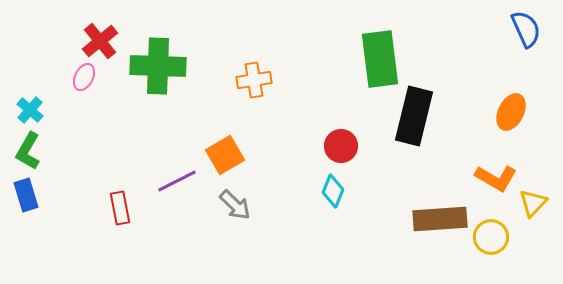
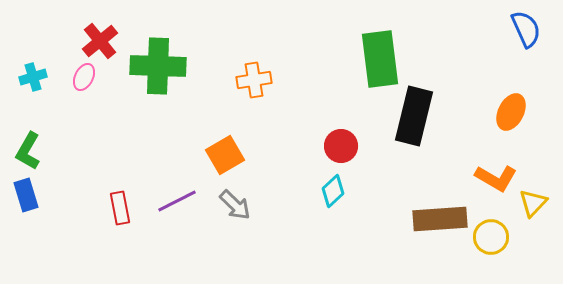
cyan cross: moved 3 px right, 33 px up; rotated 32 degrees clockwise
purple line: moved 20 px down
cyan diamond: rotated 24 degrees clockwise
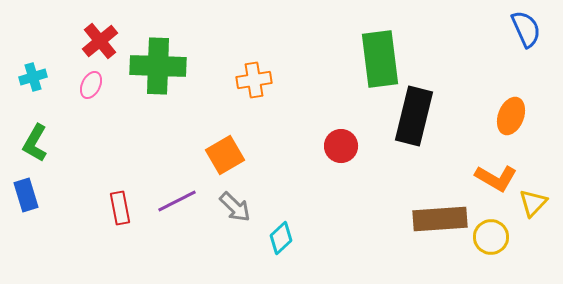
pink ellipse: moved 7 px right, 8 px down
orange ellipse: moved 4 px down; rotated 6 degrees counterclockwise
green L-shape: moved 7 px right, 8 px up
cyan diamond: moved 52 px left, 47 px down
gray arrow: moved 2 px down
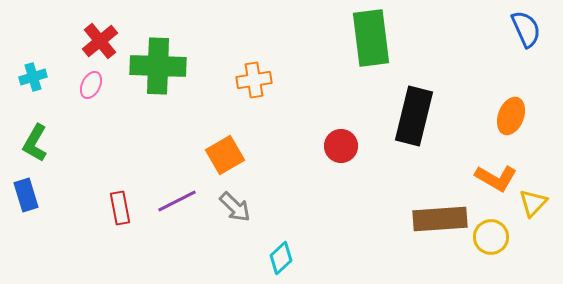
green rectangle: moved 9 px left, 21 px up
cyan diamond: moved 20 px down
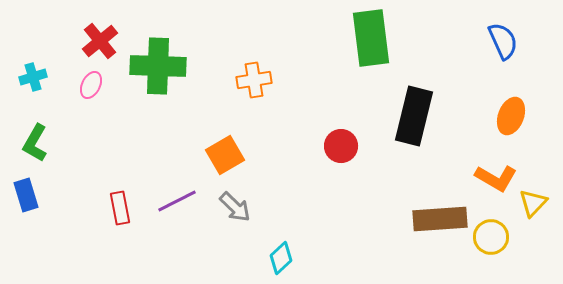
blue semicircle: moved 23 px left, 12 px down
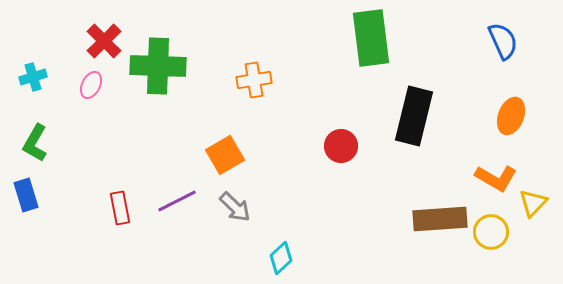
red cross: moved 4 px right; rotated 6 degrees counterclockwise
yellow circle: moved 5 px up
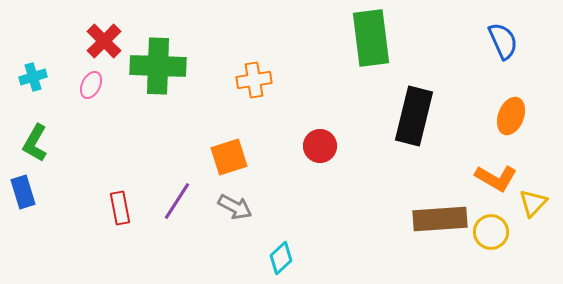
red circle: moved 21 px left
orange square: moved 4 px right, 2 px down; rotated 12 degrees clockwise
blue rectangle: moved 3 px left, 3 px up
purple line: rotated 30 degrees counterclockwise
gray arrow: rotated 16 degrees counterclockwise
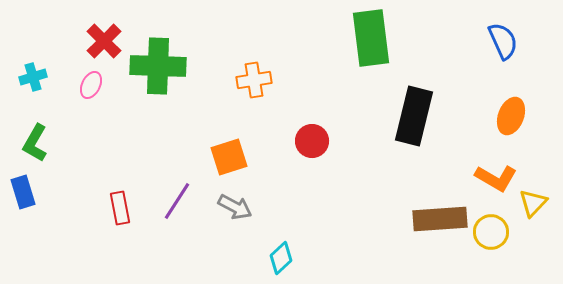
red circle: moved 8 px left, 5 px up
